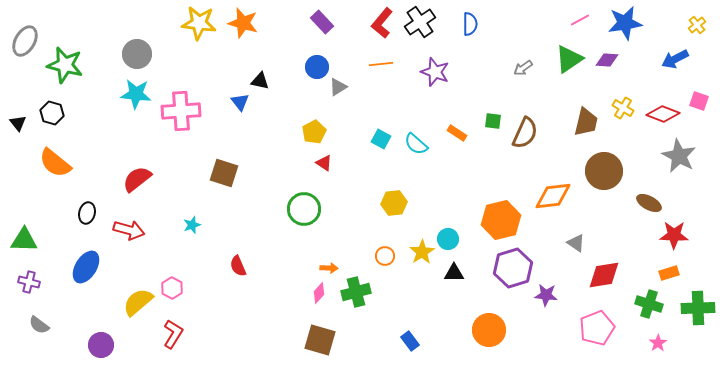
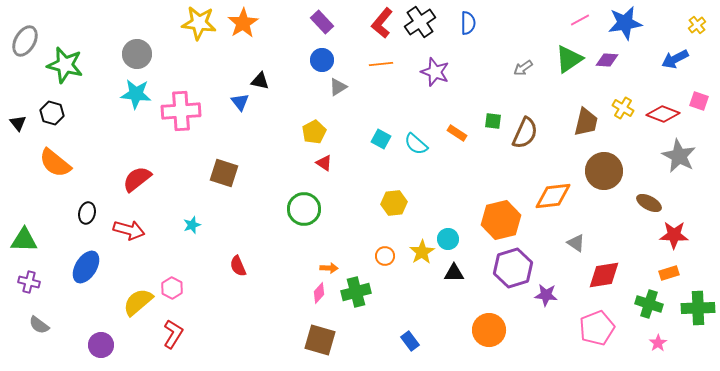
orange star at (243, 23): rotated 24 degrees clockwise
blue semicircle at (470, 24): moved 2 px left, 1 px up
blue circle at (317, 67): moved 5 px right, 7 px up
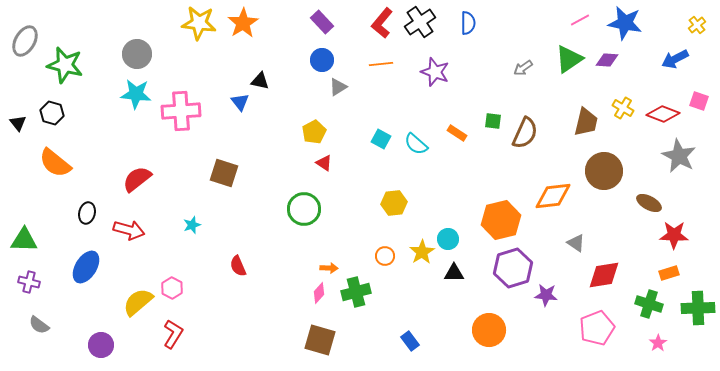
blue star at (625, 23): rotated 20 degrees clockwise
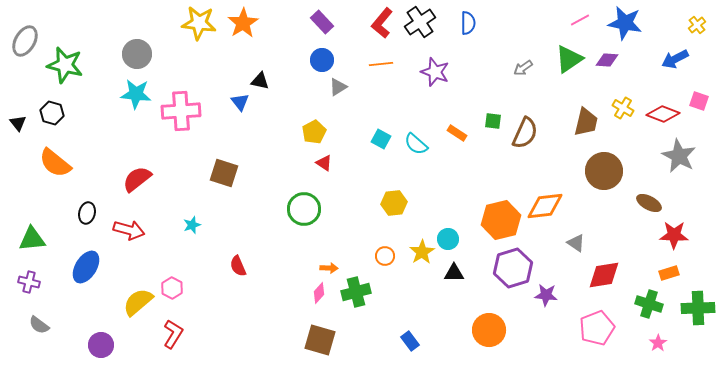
orange diamond at (553, 196): moved 8 px left, 10 px down
green triangle at (24, 240): moved 8 px right, 1 px up; rotated 8 degrees counterclockwise
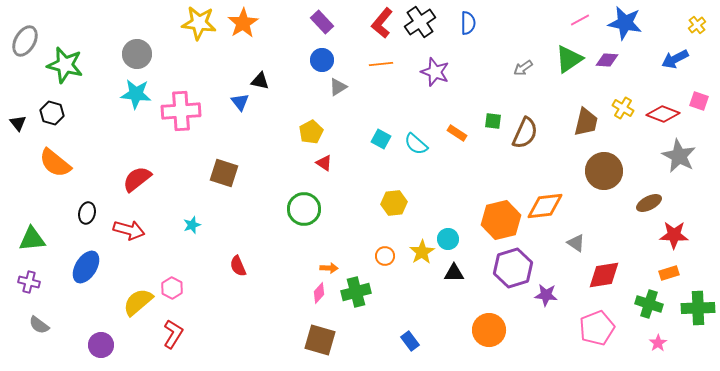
yellow pentagon at (314, 132): moved 3 px left
brown ellipse at (649, 203): rotated 55 degrees counterclockwise
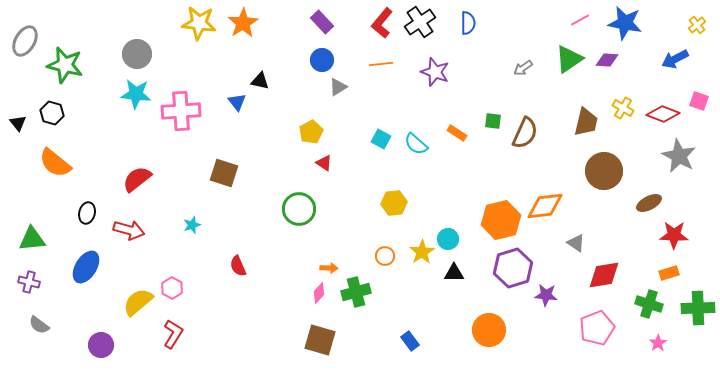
blue triangle at (240, 102): moved 3 px left
green circle at (304, 209): moved 5 px left
